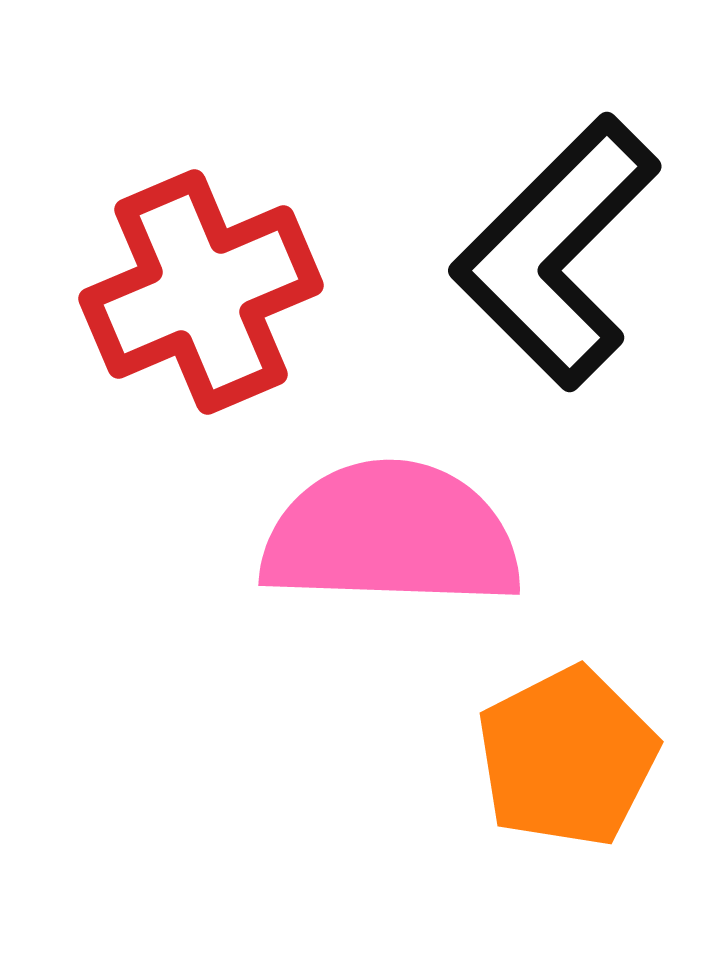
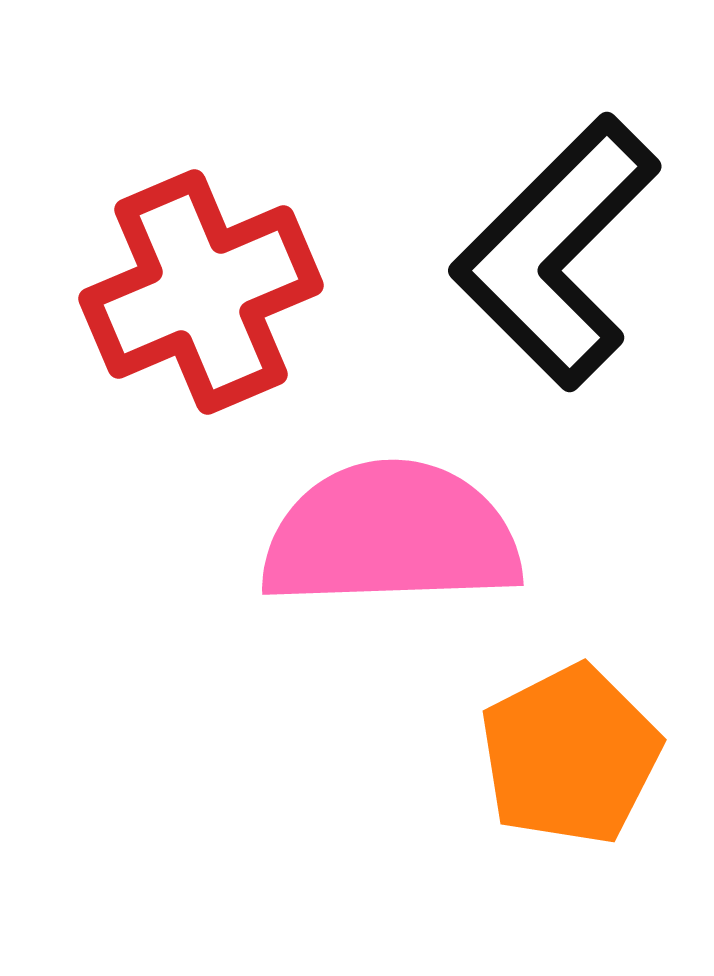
pink semicircle: rotated 4 degrees counterclockwise
orange pentagon: moved 3 px right, 2 px up
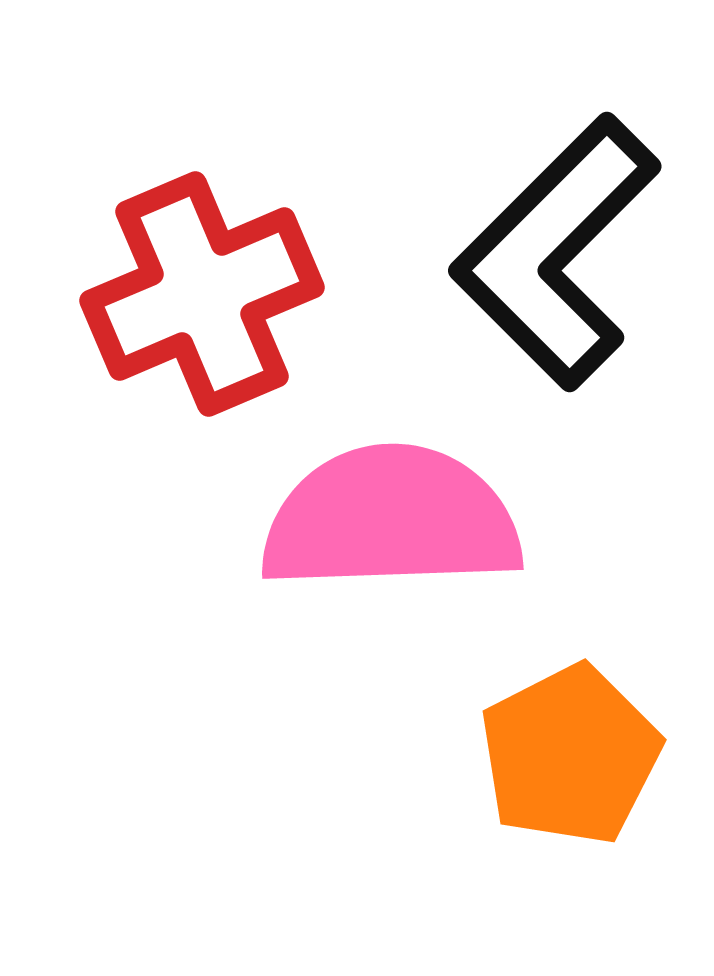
red cross: moved 1 px right, 2 px down
pink semicircle: moved 16 px up
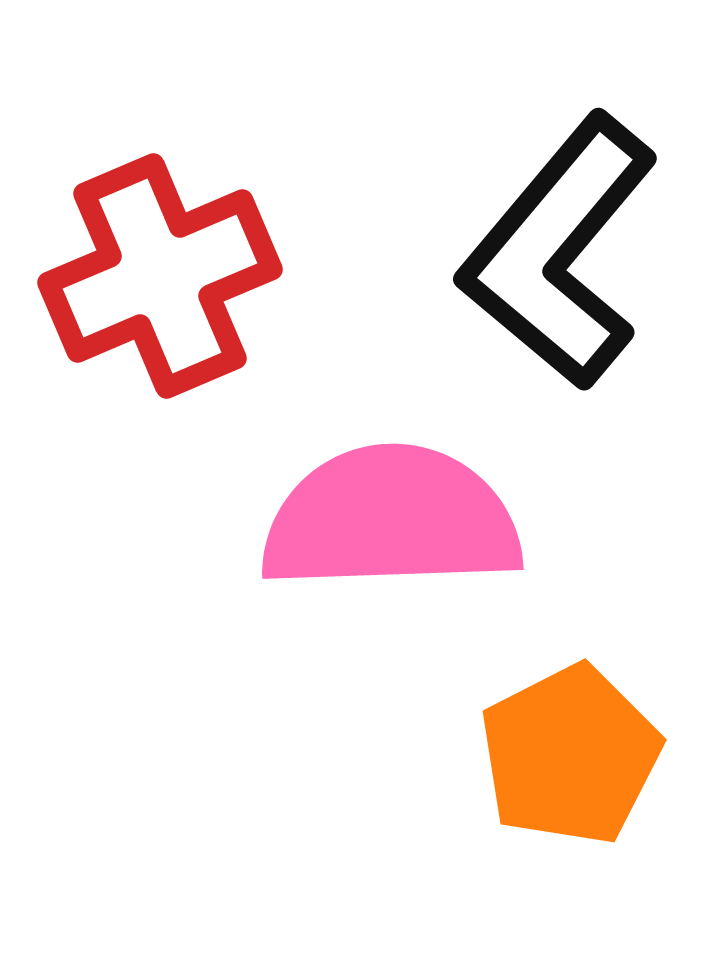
black L-shape: moved 3 px right; rotated 5 degrees counterclockwise
red cross: moved 42 px left, 18 px up
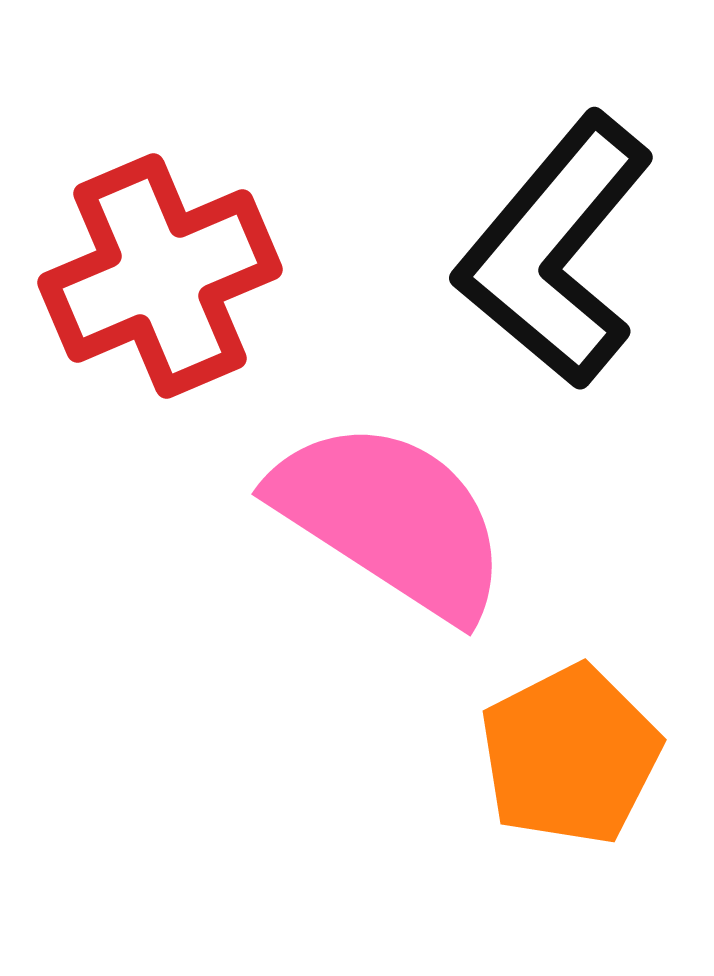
black L-shape: moved 4 px left, 1 px up
pink semicircle: rotated 35 degrees clockwise
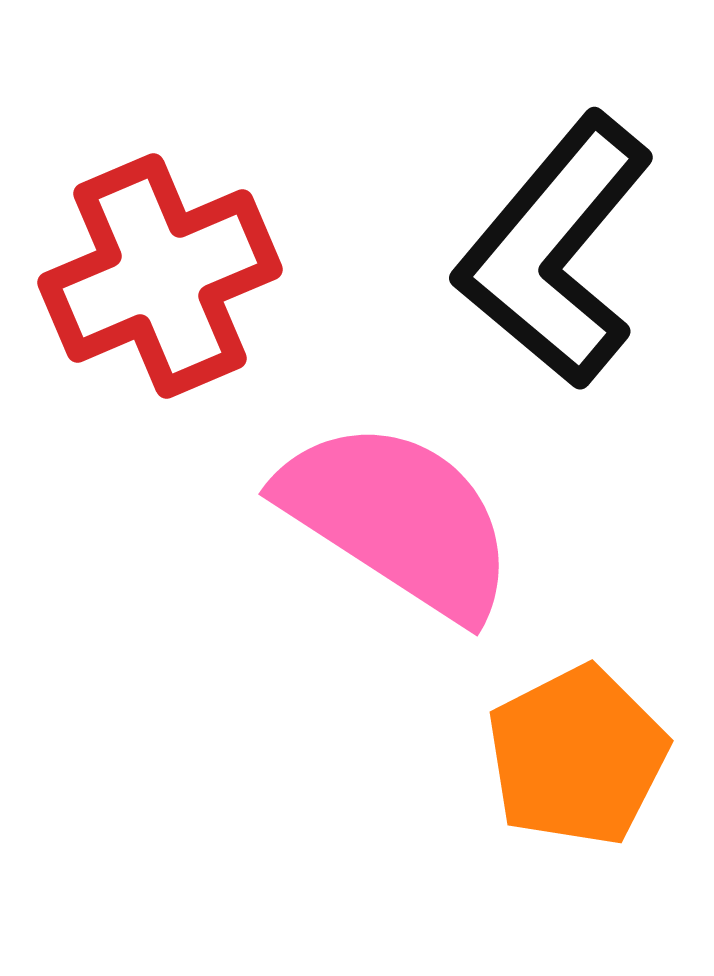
pink semicircle: moved 7 px right
orange pentagon: moved 7 px right, 1 px down
